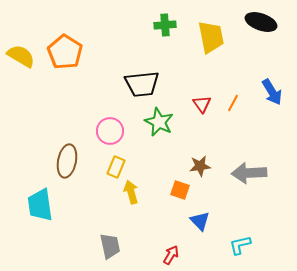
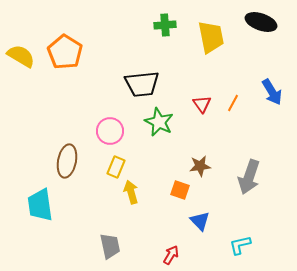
gray arrow: moved 4 px down; rotated 68 degrees counterclockwise
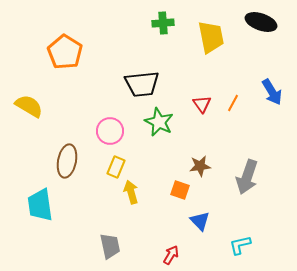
green cross: moved 2 px left, 2 px up
yellow semicircle: moved 8 px right, 50 px down
gray arrow: moved 2 px left
